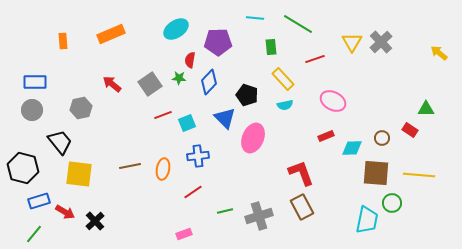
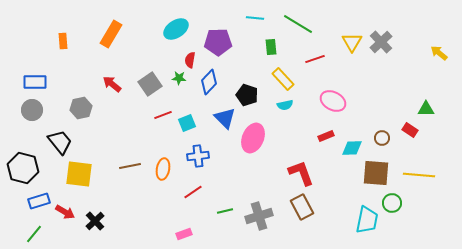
orange rectangle at (111, 34): rotated 36 degrees counterclockwise
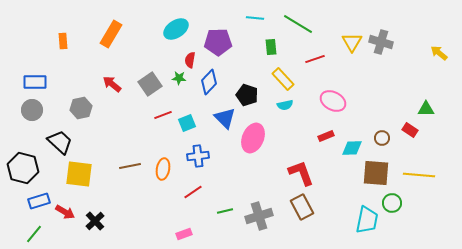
gray cross at (381, 42): rotated 30 degrees counterclockwise
black trapezoid at (60, 142): rotated 8 degrees counterclockwise
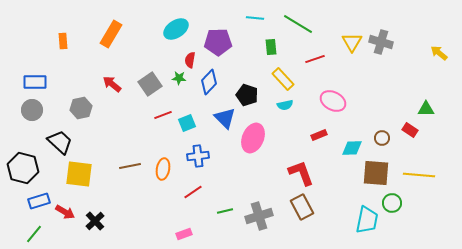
red rectangle at (326, 136): moved 7 px left, 1 px up
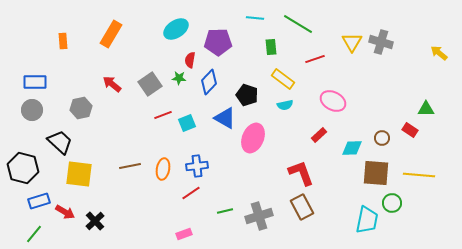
yellow rectangle at (283, 79): rotated 10 degrees counterclockwise
blue triangle at (225, 118): rotated 15 degrees counterclockwise
red rectangle at (319, 135): rotated 21 degrees counterclockwise
blue cross at (198, 156): moved 1 px left, 10 px down
red line at (193, 192): moved 2 px left, 1 px down
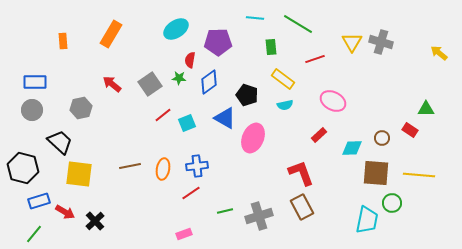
blue diamond at (209, 82): rotated 10 degrees clockwise
red line at (163, 115): rotated 18 degrees counterclockwise
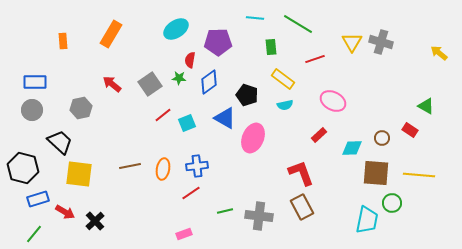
green triangle at (426, 109): moved 3 px up; rotated 30 degrees clockwise
blue rectangle at (39, 201): moved 1 px left, 2 px up
gray cross at (259, 216): rotated 24 degrees clockwise
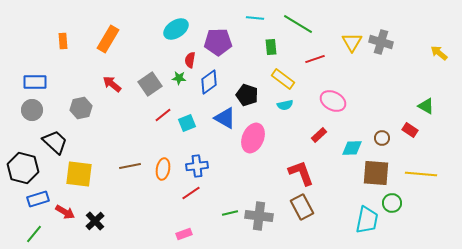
orange rectangle at (111, 34): moved 3 px left, 5 px down
black trapezoid at (60, 142): moved 5 px left
yellow line at (419, 175): moved 2 px right, 1 px up
green line at (225, 211): moved 5 px right, 2 px down
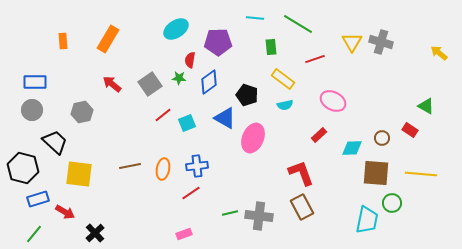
gray hexagon at (81, 108): moved 1 px right, 4 px down
black cross at (95, 221): moved 12 px down
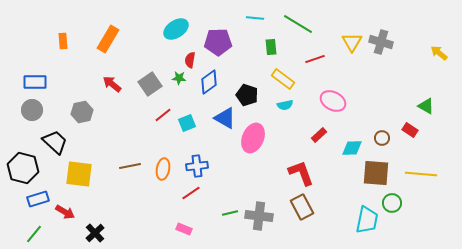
pink rectangle at (184, 234): moved 5 px up; rotated 42 degrees clockwise
